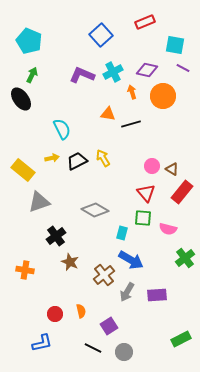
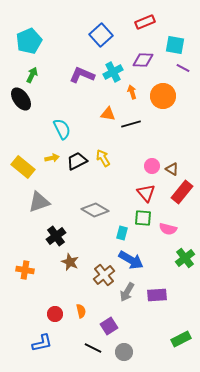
cyan pentagon at (29, 41): rotated 25 degrees clockwise
purple diamond at (147, 70): moved 4 px left, 10 px up; rotated 10 degrees counterclockwise
yellow rectangle at (23, 170): moved 3 px up
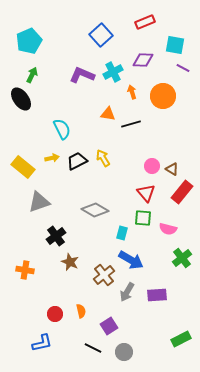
green cross at (185, 258): moved 3 px left
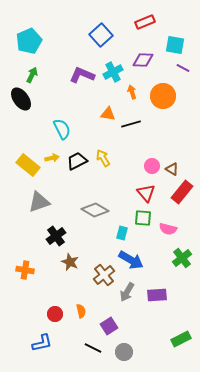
yellow rectangle at (23, 167): moved 5 px right, 2 px up
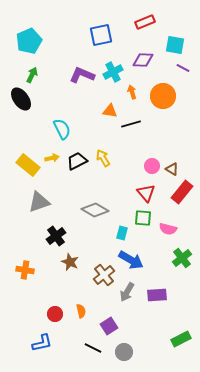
blue square at (101, 35): rotated 30 degrees clockwise
orange triangle at (108, 114): moved 2 px right, 3 px up
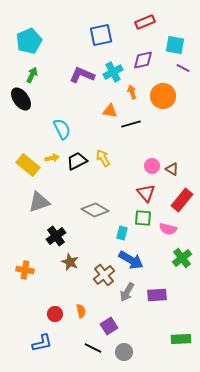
purple diamond at (143, 60): rotated 15 degrees counterclockwise
red rectangle at (182, 192): moved 8 px down
green rectangle at (181, 339): rotated 24 degrees clockwise
